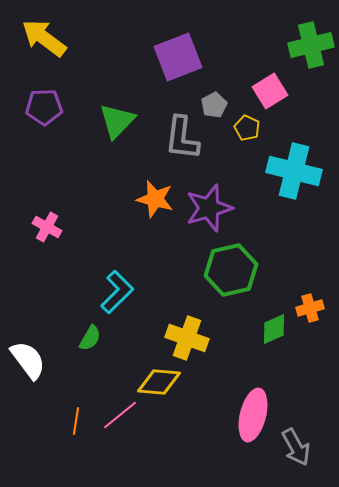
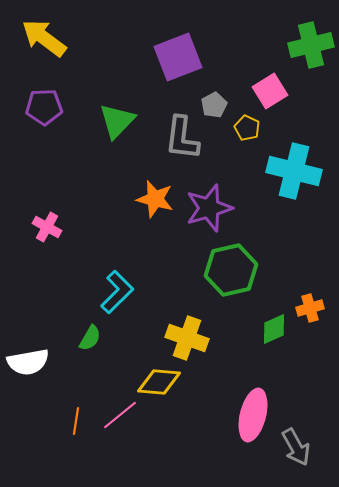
white semicircle: moved 2 px down; rotated 117 degrees clockwise
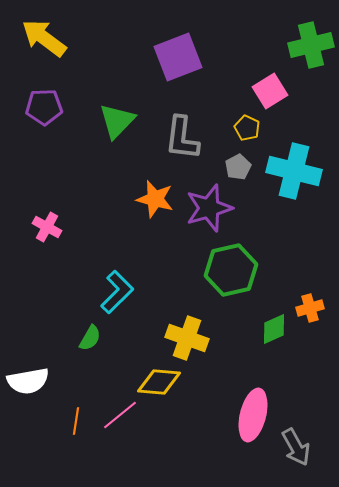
gray pentagon: moved 24 px right, 62 px down
white semicircle: moved 19 px down
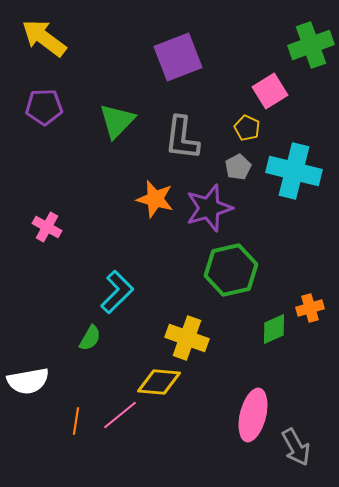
green cross: rotated 6 degrees counterclockwise
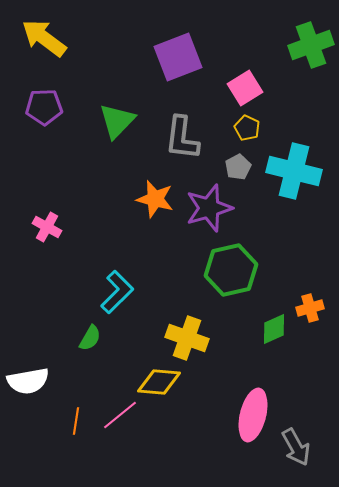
pink square: moved 25 px left, 3 px up
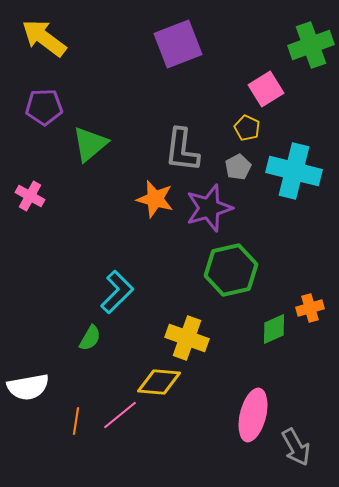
purple square: moved 13 px up
pink square: moved 21 px right, 1 px down
green triangle: moved 27 px left, 23 px down; rotated 6 degrees clockwise
gray L-shape: moved 12 px down
pink cross: moved 17 px left, 31 px up
white semicircle: moved 6 px down
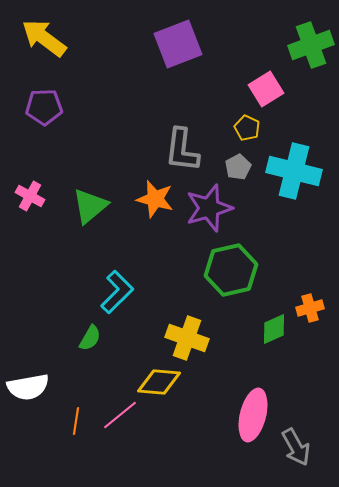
green triangle: moved 62 px down
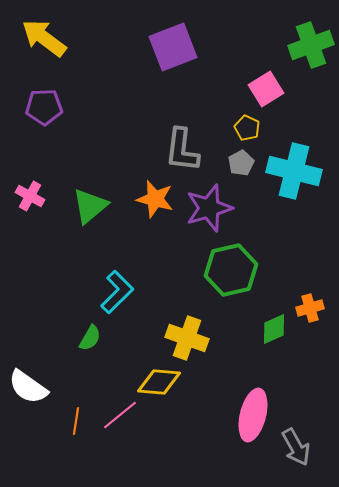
purple square: moved 5 px left, 3 px down
gray pentagon: moved 3 px right, 4 px up
white semicircle: rotated 45 degrees clockwise
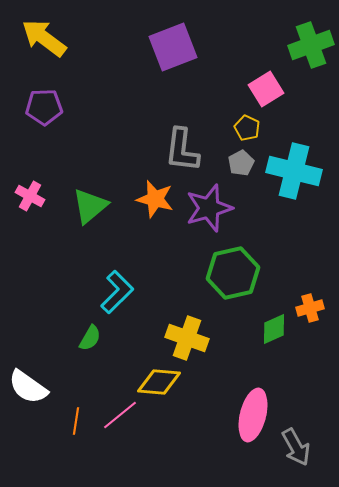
green hexagon: moved 2 px right, 3 px down
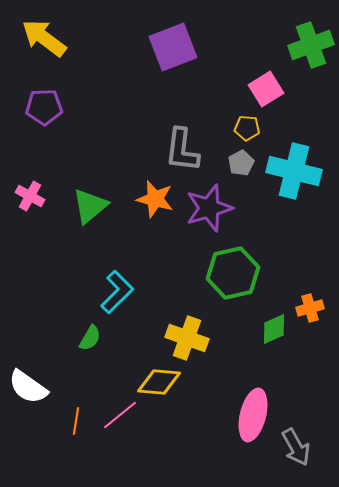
yellow pentagon: rotated 20 degrees counterclockwise
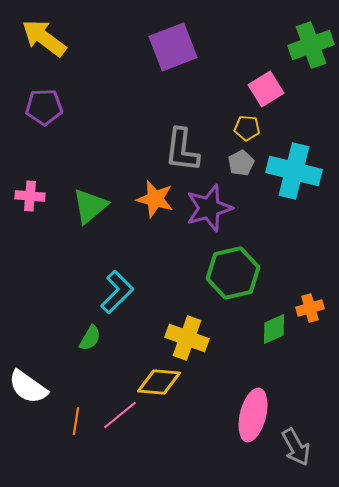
pink cross: rotated 24 degrees counterclockwise
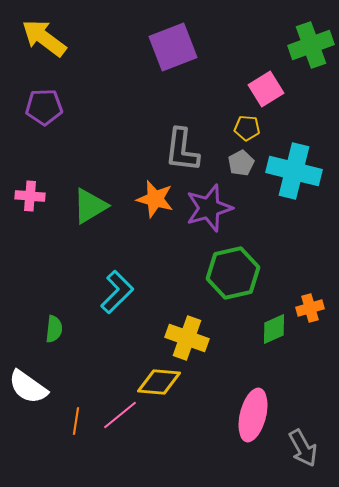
green triangle: rotated 9 degrees clockwise
green semicircle: moved 36 px left, 9 px up; rotated 24 degrees counterclockwise
gray arrow: moved 7 px right, 1 px down
